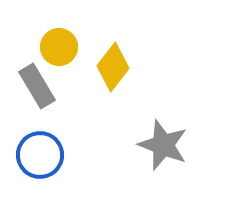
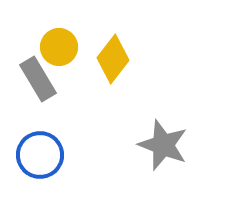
yellow diamond: moved 8 px up
gray rectangle: moved 1 px right, 7 px up
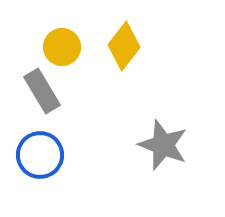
yellow circle: moved 3 px right
yellow diamond: moved 11 px right, 13 px up
gray rectangle: moved 4 px right, 12 px down
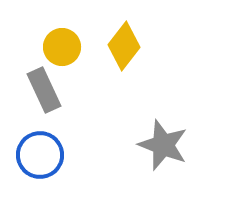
gray rectangle: moved 2 px right, 1 px up; rotated 6 degrees clockwise
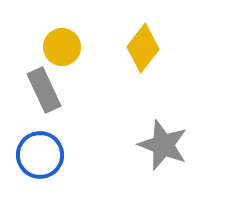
yellow diamond: moved 19 px right, 2 px down
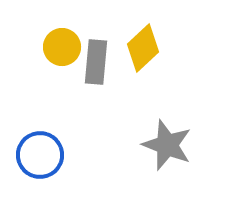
yellow diamond: rotated 9 degrees clockwise
gray rectangle: moved 52 px right, 28 px up; rotated 30 degrees clockwise
gray star: moved 4 px right
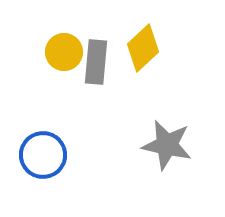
yellow circle: moved 2 px right, 5 px down
gray star: rotated 9 degrees counterclockwise
blue circle: moved 3 px right
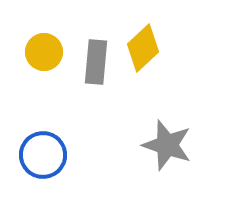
yellow circle: moved 20 px left
gray star: rotated 6 degrees clockwise
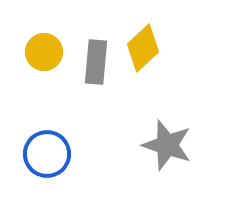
blue circle: moved 4 px right, 1 px up
